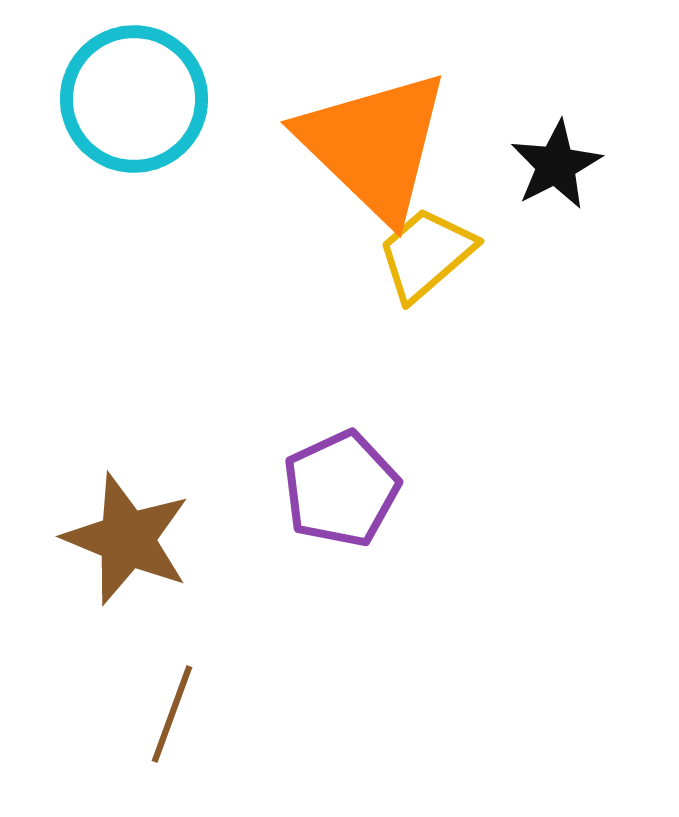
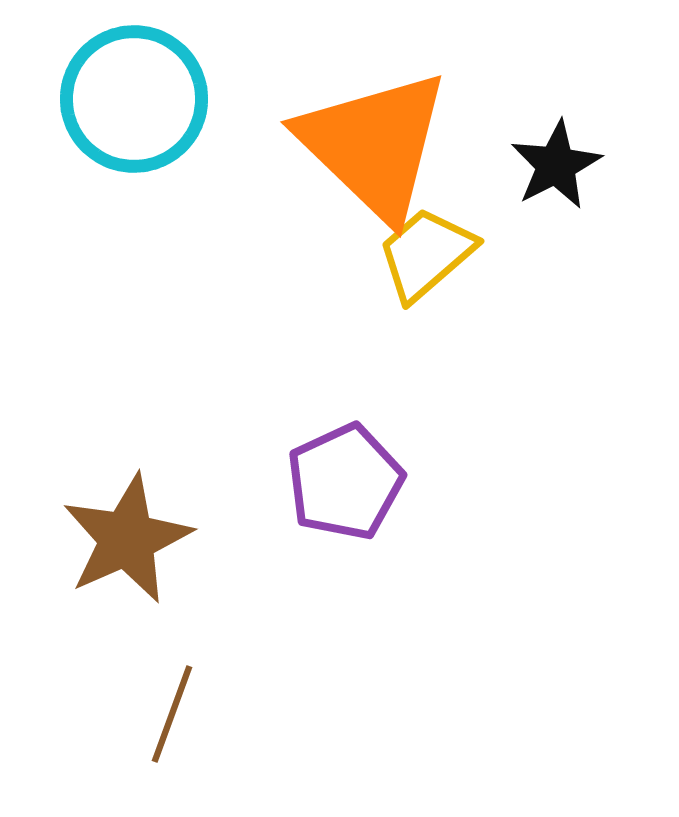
purple pentagon: moved 4 px right, 7 px up
brown star: rotated 26 degrees clockwise
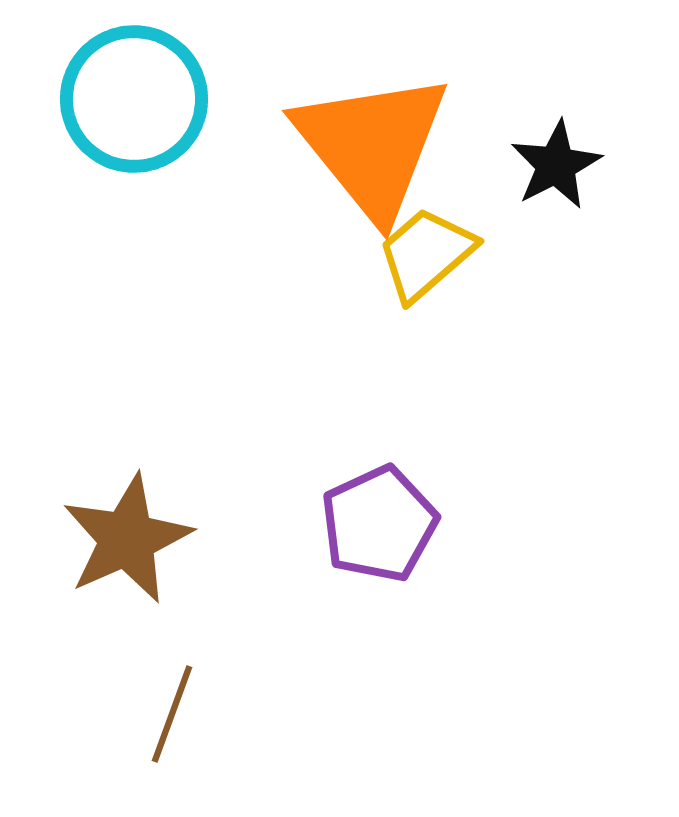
orange triangle: moved 2 px left; rotated 7 degrees clockwise
purple pentagon: moved 34 px right, 42 px down
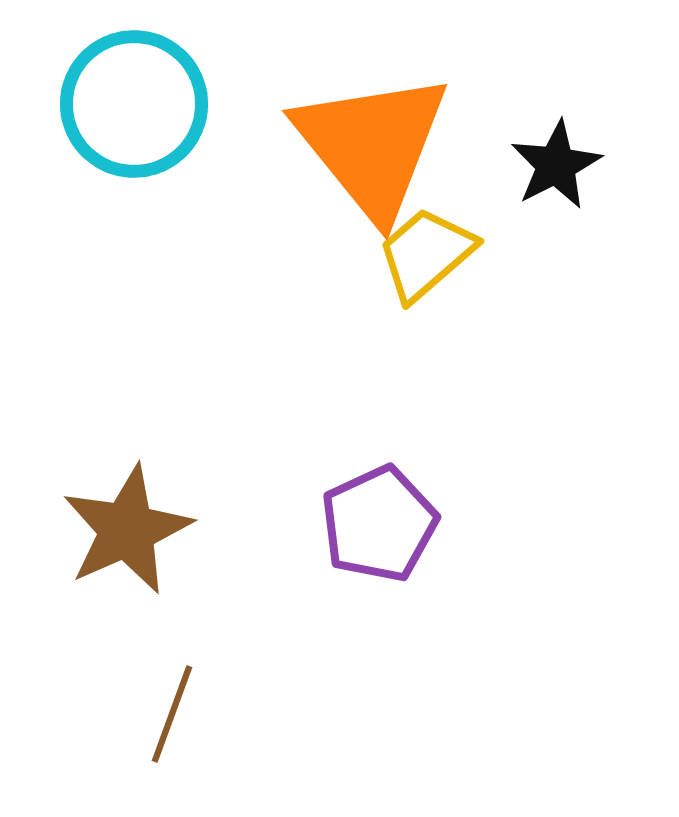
cyan circle: moved 5 px down
brown star: moved 9 px up
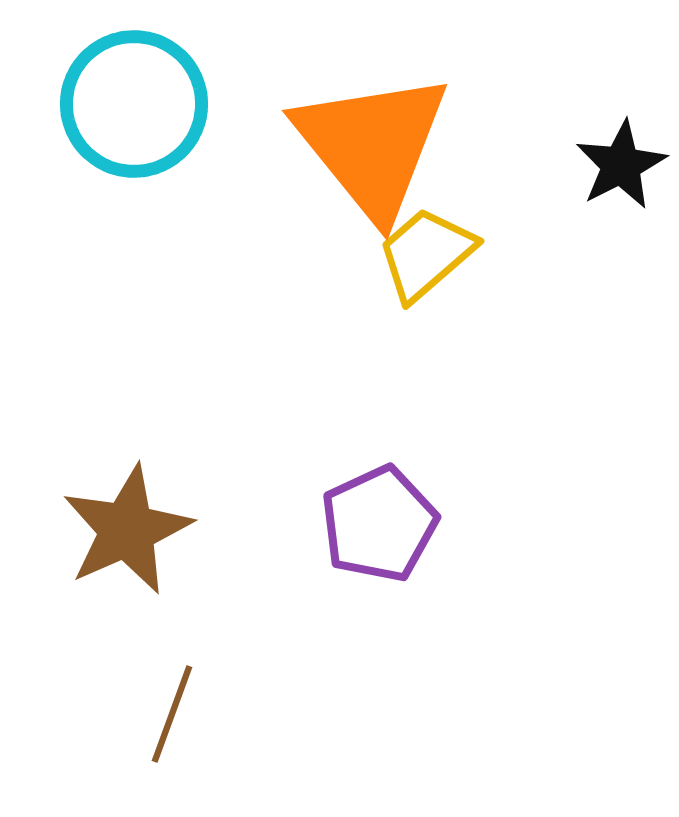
black star: moved 65 px right
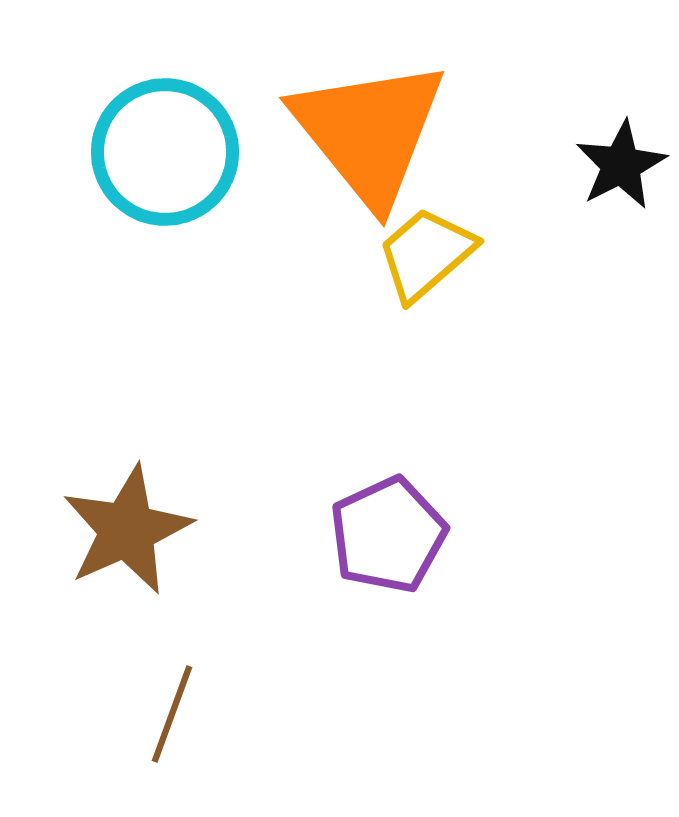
cyan circle: moved 31 px right, 48 px down
orange triangle: moved 3 px left, 13 px up
purple pentagon: moved 9 px right, 11 px down
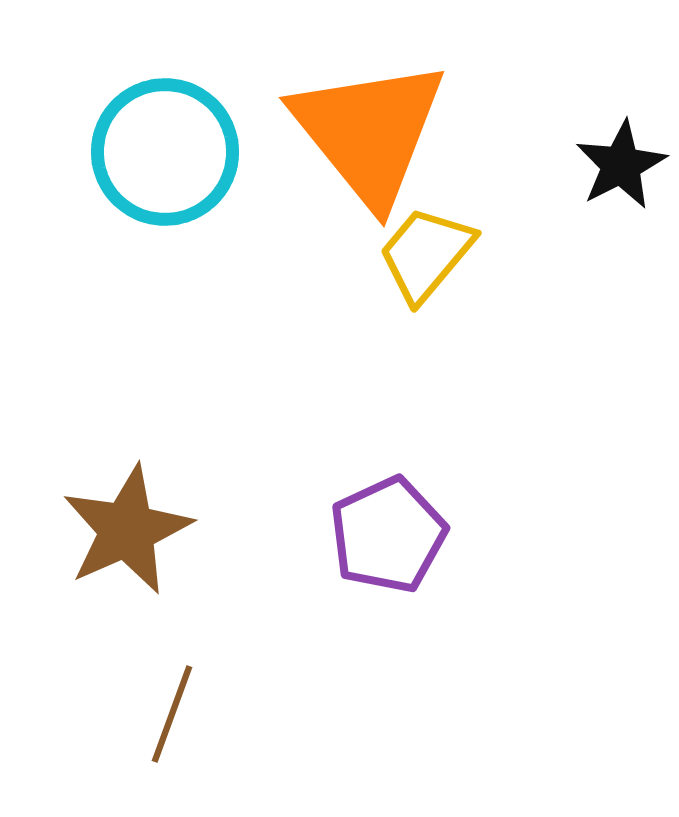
yellow trapezoid: rotated 9 degrees counterclockwise
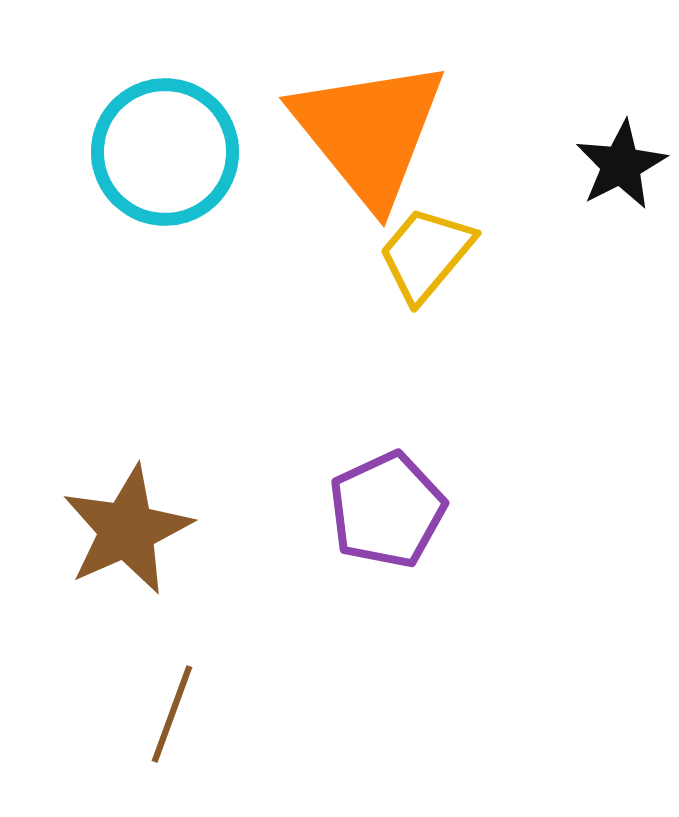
purple pentagon: moved 1 px left, 25 px up
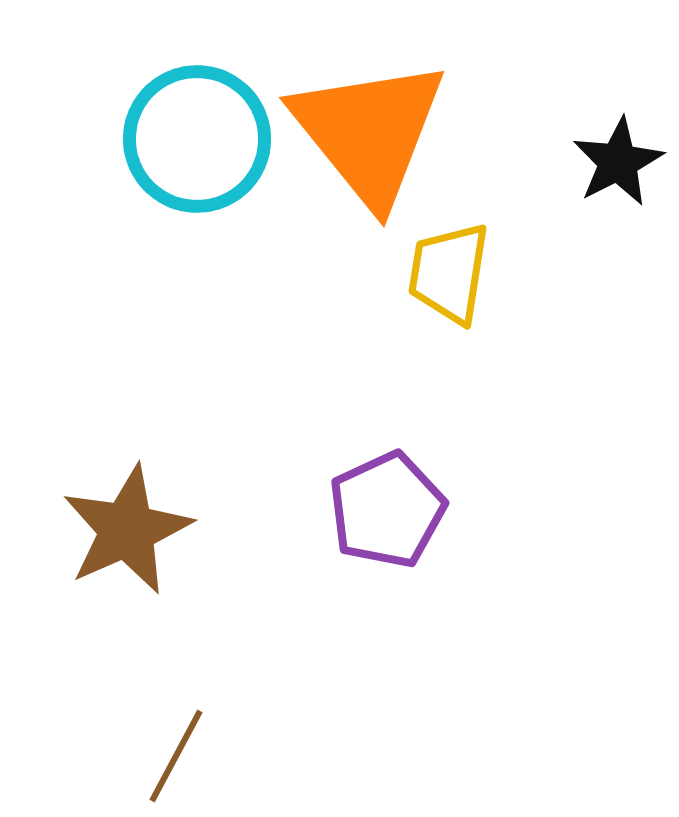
cyan circle: moved 32 px right, 13 px up
black star: moved 3 px left, 3 px up
yellow trapezoid: moved 23 px right, 19 px down; rotated 31 degrees counterclockwise
brown line: moved 4 px right, 42 px down; rotated 8 degrees clockwise
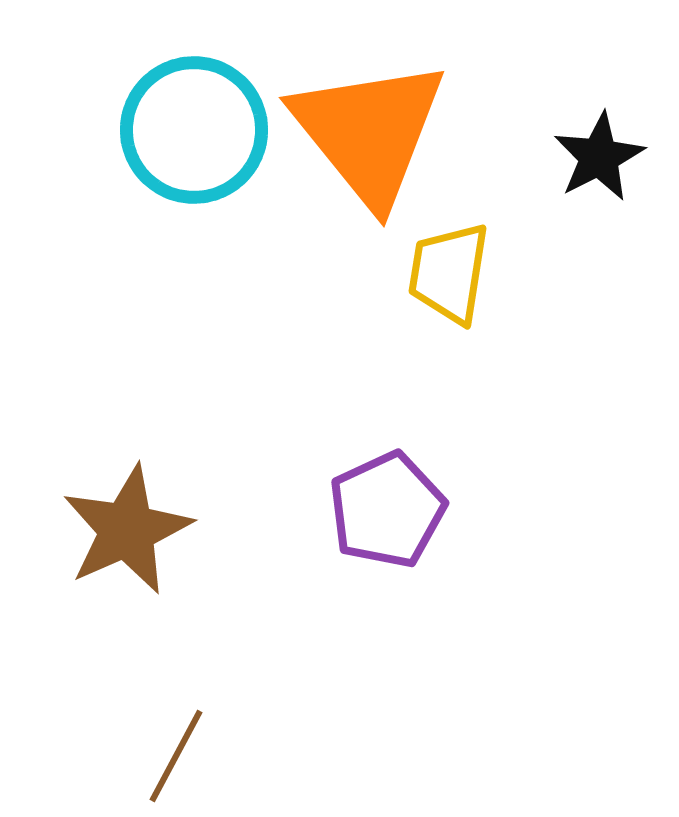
cyan circle: moved 3 px left, 9 px up
black star: moved 19 px left, 5 px up
